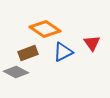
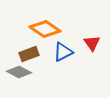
brown rectangle: moved 1 px right, 1 px down
gray diamond: moved 3 px right
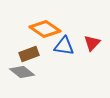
red triangle: rotated 18 degrees clockwise
blue triangle: moved 1 px right, 6 px up; rotated 35 degrees clockwise
gray diamond: moved 3 px right; rotated 10 degrees clockwise
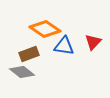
red triangle: moved 1 px right, 1 px up
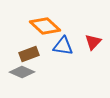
orange diamond: moved 3 px up; rotated 8 degrees clockwise
blue triangle: moved 1 px left
gray diamond: rotated 15 degrees counterclockwise
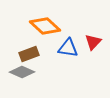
blue triangle: moved 5 px right, 2 px down
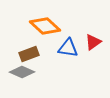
red triangle: rotated 12 degrees clockwise
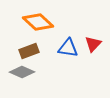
orange diamond: moved 7 px left, 4 px up
red triangle: moved 2 px down; rotated 12 degrees counterclockwise
brown rectangle: moved 3 px up
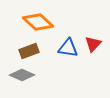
gray diamond: moved 3 px down
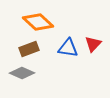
brown rectangle: moved 2 px up
gray diamond: moved 2 px up
